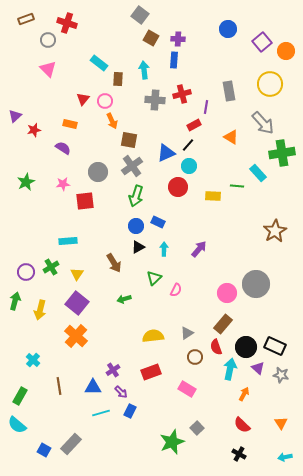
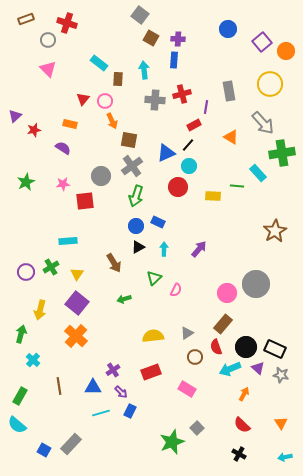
gray circle at (98, 172): moved 3 px right, 4 px down
green arrow at (15, 301): moved 6 px right, 33 px down
black rectangle at (275, 346): moved 3 px down
cyan arrow at (230, 369): rotated 125 degrees counterclockwise
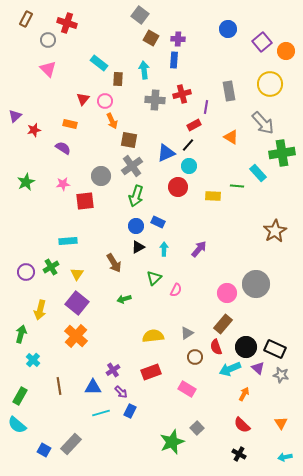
brown rectangle at (26, 19): rotated 42 degrees counterclockwise
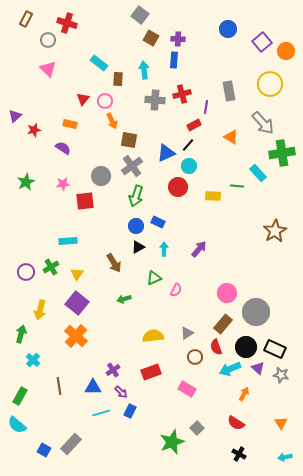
green triangle at (154, 278): rotated 21 degrees clockwise
gray circle at (256, 284): moved 28 px down
red semicircle at (242, 425): moved 6 px left, 2 px up; rotated 12 degrees counterclockwise
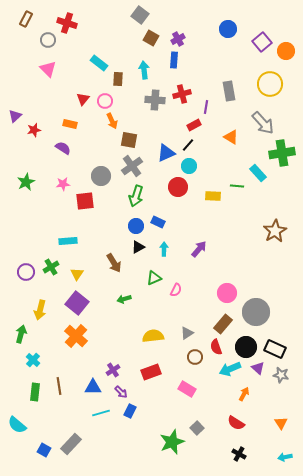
purple cross at (178, 39): rotated 32 degrees counterclockwise
green rectangle at (20, 396): moved 15 px right, 4 px up; rotated 24 degrees counterclockwise
